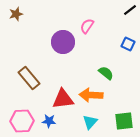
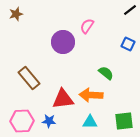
cyan triangle: rotated 49 degrees clockwise
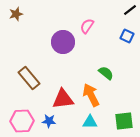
blue square: moved 1 px left, 8 px up
orange arrow: rotated 60 degrees clockwise
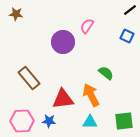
brown star: rotated 24 degrees clockwise
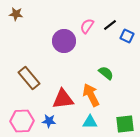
black line: moved 20 px left, 15 px down
purple circle: moved 1 px right, 1 px up
green square: moved 1 px right, 3 px down
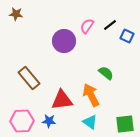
red triangle: moved 1 px left, 1 px down
cyan triangle: rotated 35 degrees clockwise
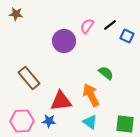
red triangle: moved 1 px left, 1 px down
green square: rotated 12 degrees clockwise
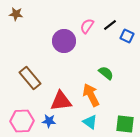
brown rectangle: moved 1 px right
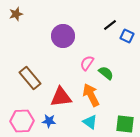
brown star: rotated 24 degrees counterclockwise
pink semicircle: moved 37 px down
purple circle: moved 1 px left, 5 px up
red triangle: moved 4 px up
